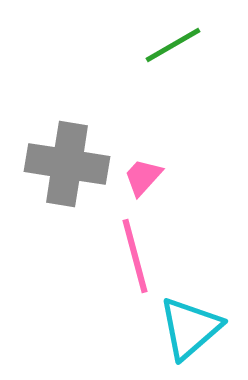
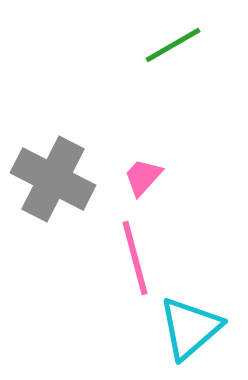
gray cross: moved 14 px left, 15 px down; rotated 18 degrees clockwise
pink line: moved 2 px down
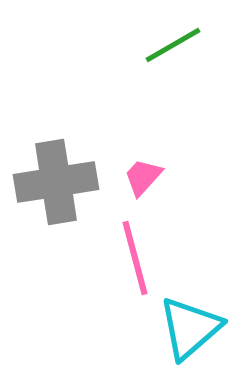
gray cross: moved 3 px right, 3 px down; rotated 36 degrees counterclockwise
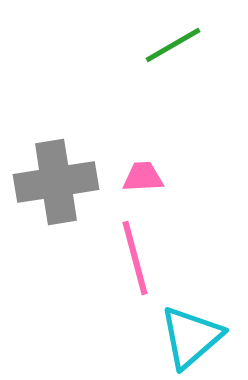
pink trapezoid: rotated 45 degrees clockwise
cyan triangle: moved 1 px right, 9 px down
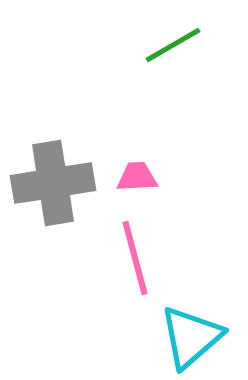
pink trapezoid: moved 6 px left
gray cross: moved 3 px left, 1 px down
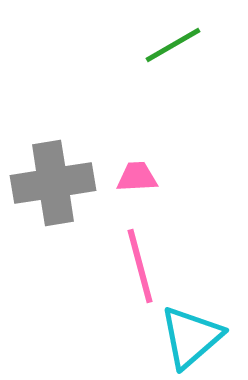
pink line: moved 5 px right, 8 px down
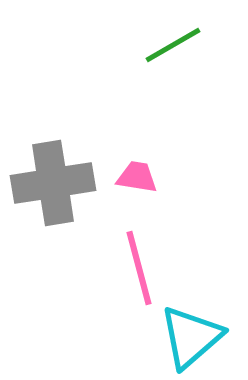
pink trapezoid: rotated 12 degrees clockwise
pink line: moved 1 px left, 2 px down
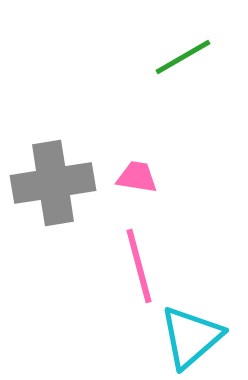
green line: moved 10 px right, 12 px down
pink line: moved 2 px up
